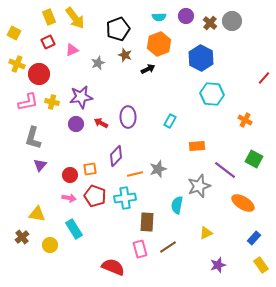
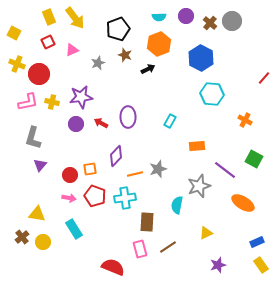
blue rectangle at (254, 238): moved 3 px right, 4 px down; rotated 24 degrees clockwise
yellow circle at (50, 245): moved 7 px left, 3 px up
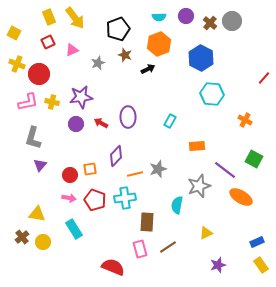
red pentagon at (95, 196): moved 4 px down
orange ellipse at (243, 203): moved 2 px left, 6 px up
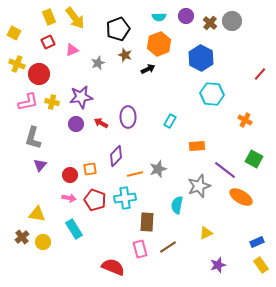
red line at (264, 78): moved 4 px left, 4 px up
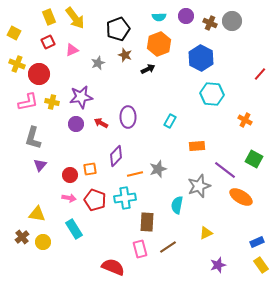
brown cross at (210, 23): rotated 16 degrees counterclockwise
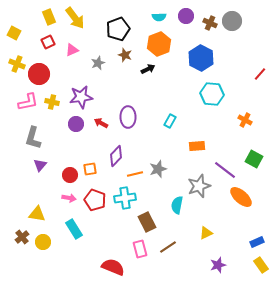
orange ellipse at (241, 197): rotated 10 degrees clockwise
brown rectangle at (147, 222): rotated 30 degrees counterclockwise
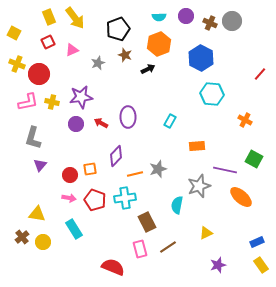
purple line at (225, 170): rotated 25 degrees counterclockwise
